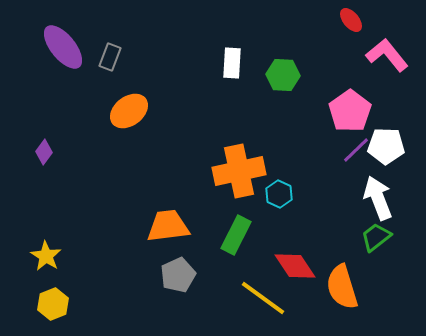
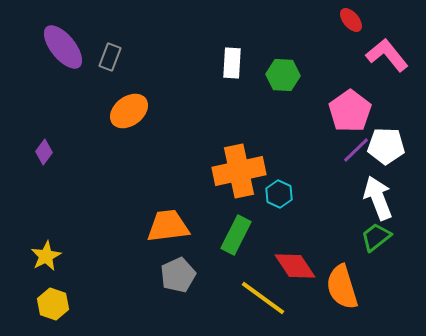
yellow star: rotated 12 degrees clockwise
yellow hexagon: rotated 20 degrees counterclockwise
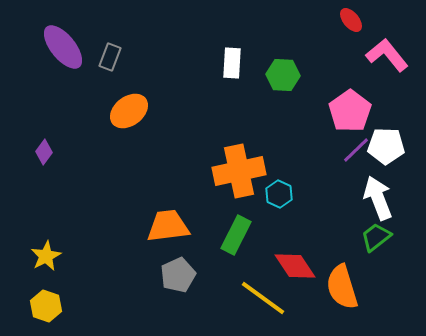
yellow hexagon: moved 7 px left, 2 px down
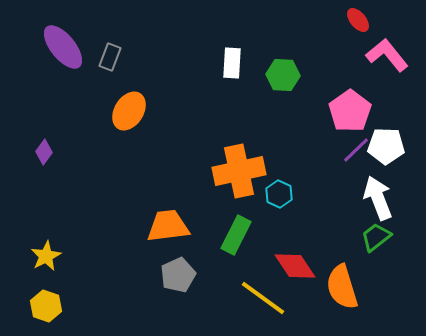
red ellipse: moved 7 px right
orange ellipse: rotated 21 degrees counterclockwise
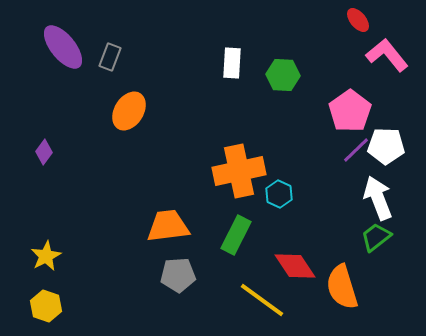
gray pentagon: rotated 20 degrees clockwise
yellow line: moved 1 px left, 2 px down
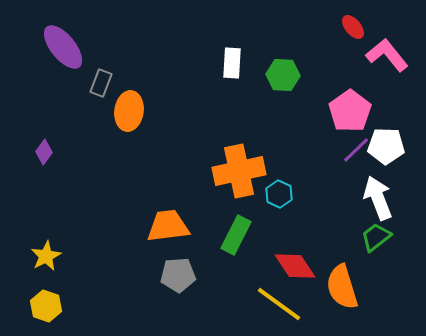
red ellipse: moved 5 px left, 7 px down
gray rectangle: moved 9 px left, 26 px down
orange ellipse: rotated 24 degrees counterclockwise
yellow line: moved 17 px right, 4 px down
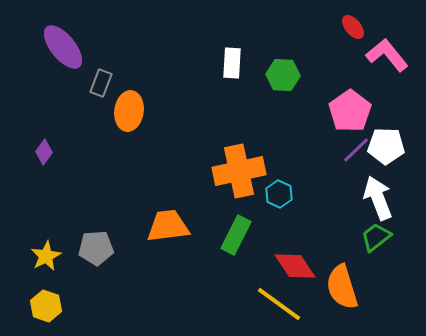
gray pentagon: moved 82 px left, 27 px up
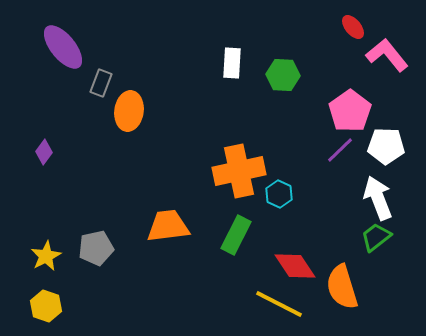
purple line: moved 16 px left
gray pentagon: rotated 8 degrees counterclockwise
yellow line: rotated 9 degrees counterclockwise
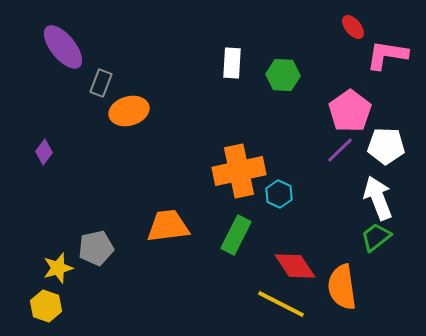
pink L-shape: rotated 42 degrees counterclockwise
orange ellipse: rotated 66 degrees clockwise
yellow star: moved 12 px right, 12 px down; rotated 12 degrees clockwise
orange semicircle: rotated 9 degrees clockwise
yellow line: moved 2 px right
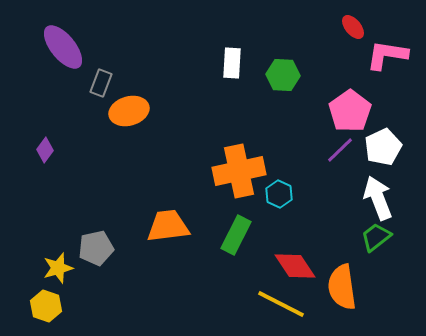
white pentagon: moved 3 px left, 1 px down; rotated 27 degrees counterclockwise
purple diamond: moved 1 px right, 2 px up
